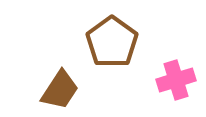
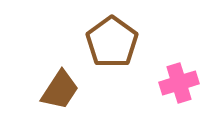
pink cross: moved 3 px right, 3 px down
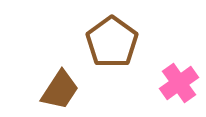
pink cross: rotated 18 degrees counterclockwise
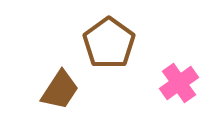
brown pentagon: moved 3 px left, 1 px down
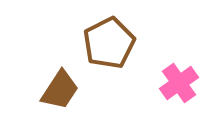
brown pentagon: rotated 9 degrees clockwise
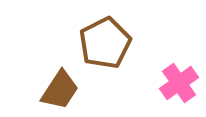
brown pentagon: moved 4 px left
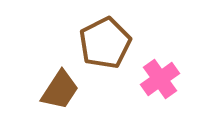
pink cross: moved 19 px left, 4 px up
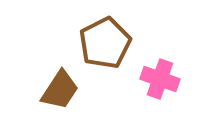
pink cross: rotated 36 degrees counterclockwise
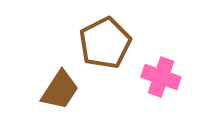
pink cross: moved 1 px right, 2 px up
